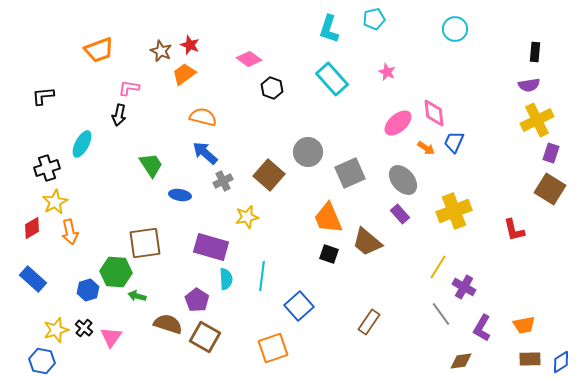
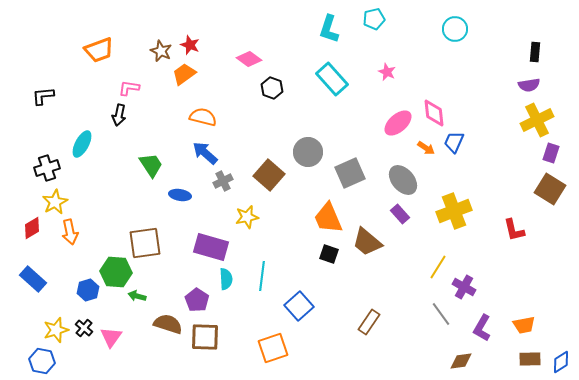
brown square at (205, 337): rotated 28 degrees counterclockwise
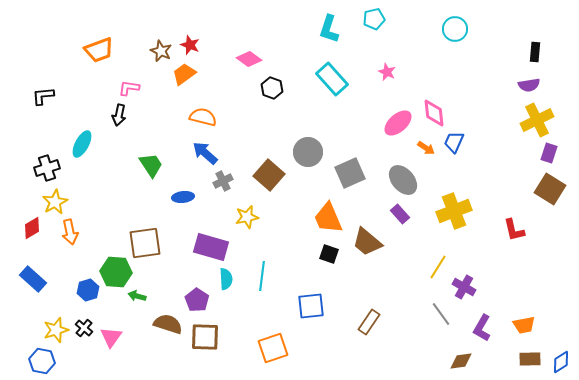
purple rectangle at (551, 153): moved 2 px left
blue ellipse at (180, 195): moved 3 px right, 2 px down; rotated 15 degrees counterclockwise
blue square at (299, 306): moved 12 px right; rotated 36 degrees clockwise
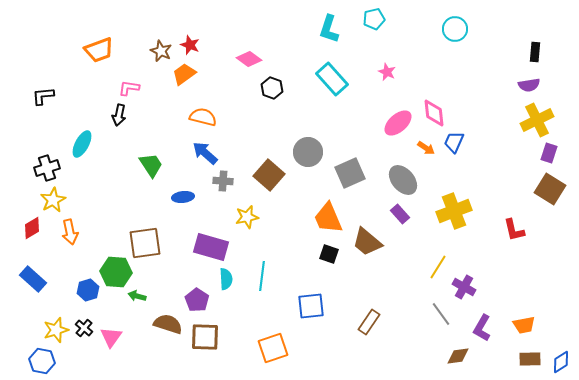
gray cross at (223, 181): rotated 30 degrees clockwise
yellow star at (55, 202): moved 2 px left, 2 px up
brown diamond at (461, 361): moved 3 px left, 5 px up
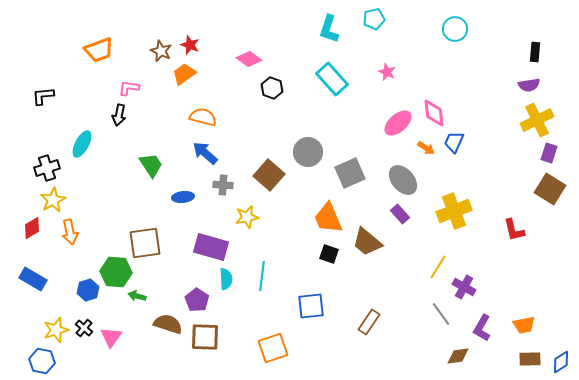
gray cross at (223, 181): moved 4 px down
blue rectangle at (33, 279): rotated 12 degrees counterclockwise
